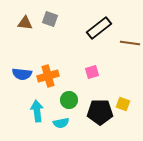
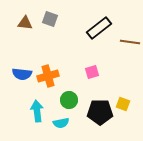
brown line: moved 1 px up
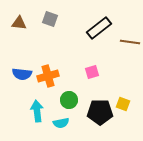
brown triangle: moved 6 px left
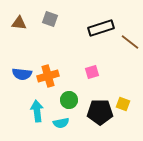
black rectangle: moved 2 px right; rotated 20 degrees clockwise
brown line: rotated 30 degrees clockwise
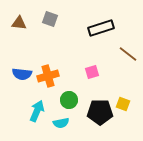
brown line: moved 2 px left, 12 px down
cyan arrow: rotated 30 degrees clockwise
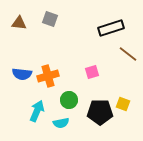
black rectangle: moved 10 px right
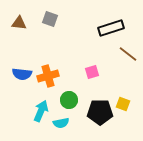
cyan arrow: moved 4 px right
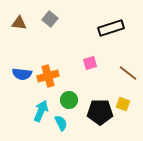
gray square: rotated 21 degrees clockwise
brown line: moved 19 px down
pink square: moved 2 px left, 9 px up
cyan semicircle: rotated 105 degrees counterclockwise
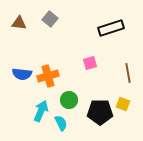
brown line: rotated 42 degrees clockwise
